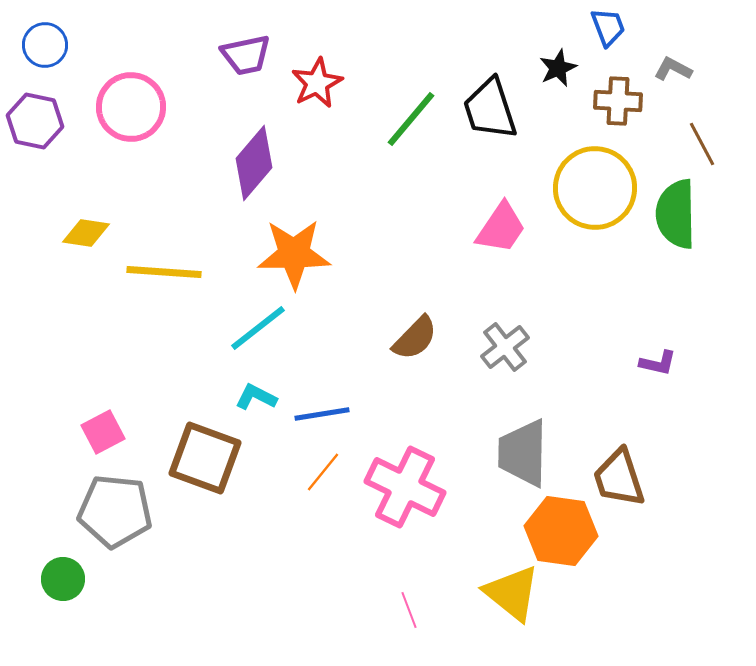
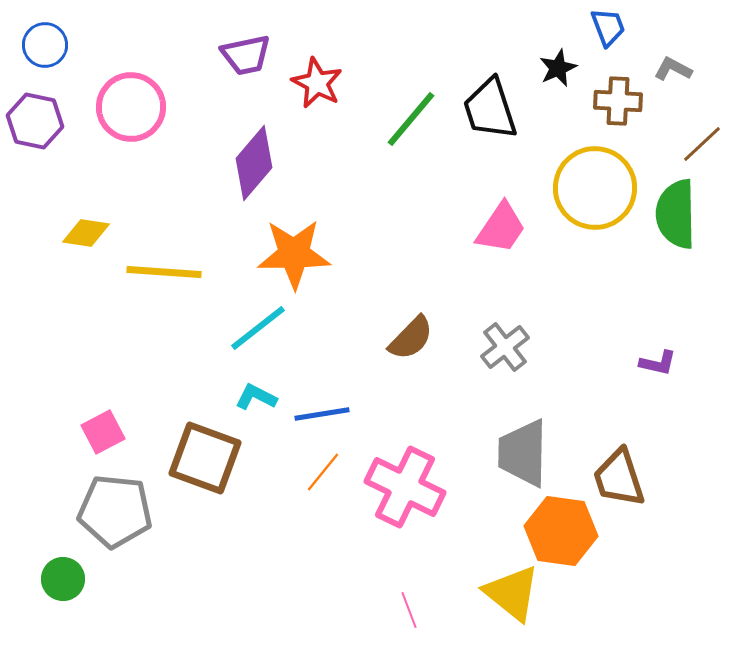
red star: rotated 18 degrees counterclockwise
brown line: rotated 75 degrees clockwise
brown semicircle: moved 4 px left
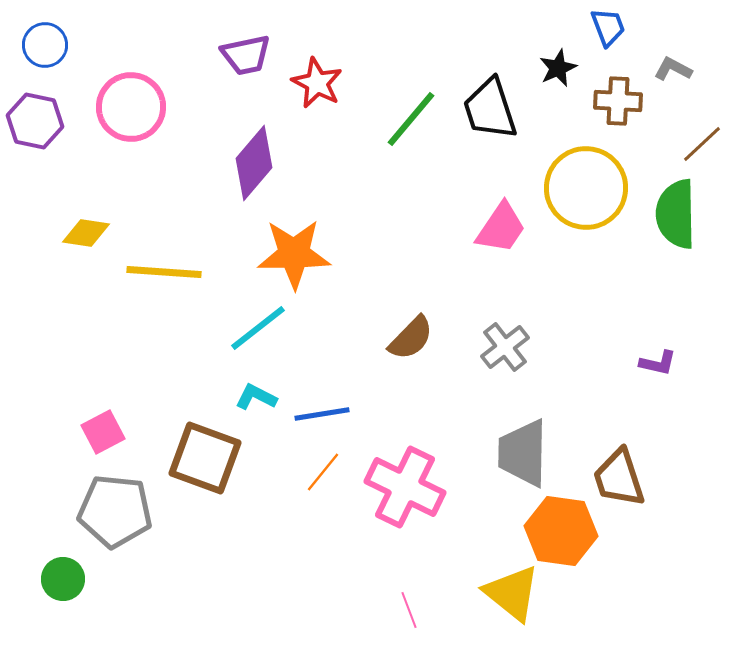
yellow circle: moved 9 px left
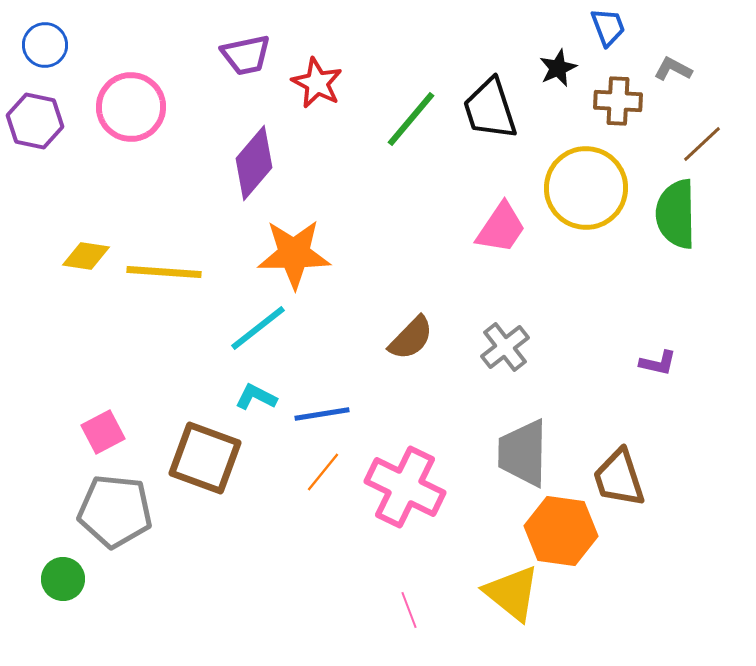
yellow diamond: moved 23 px down
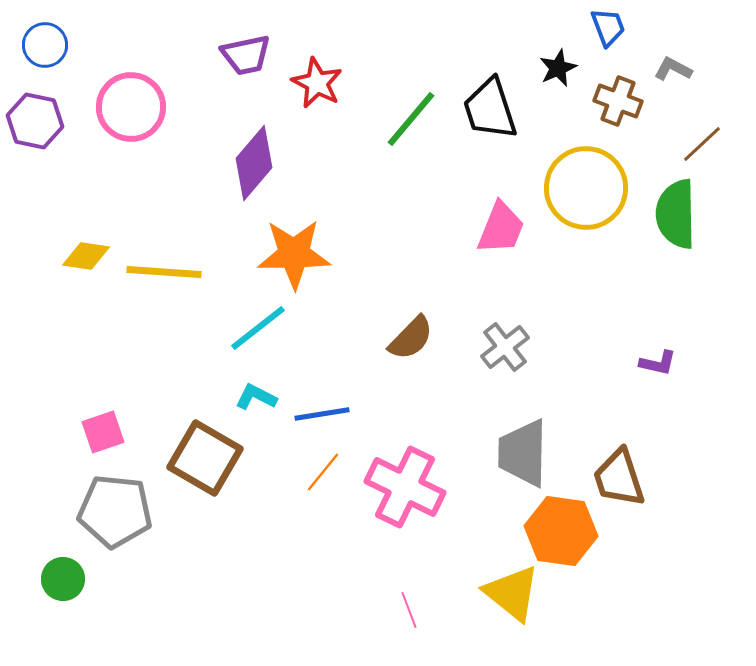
brown cross: rotated 18 degrees clockwise
pink trapezoid: rotated 12 degrees counterclockwise
pink square: rotated 9 degrees clockwise
brown square: rotated 10 degrees clockwise
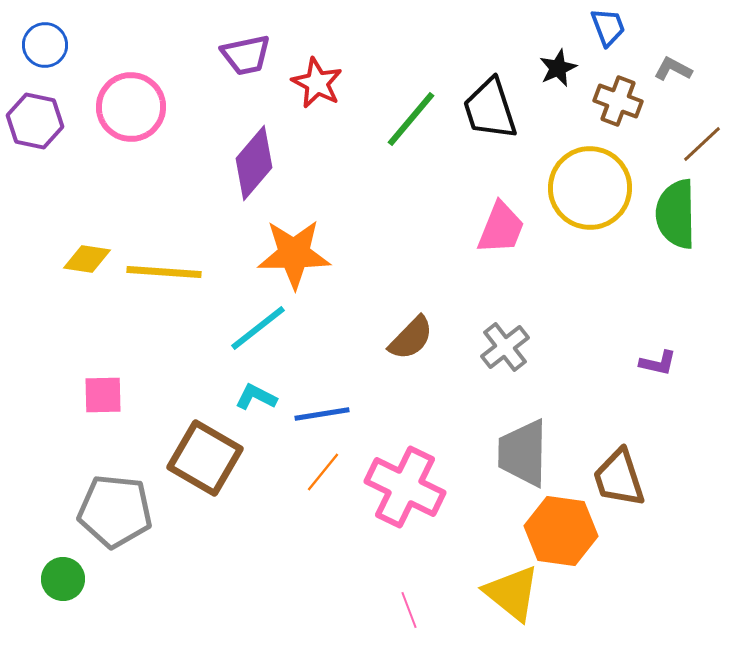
yellow circle: moved 4 px right
yellow diamond: moved 1 px right, 3 px down
pink square: moved 37 px up; rotated 18 degrees clockwise
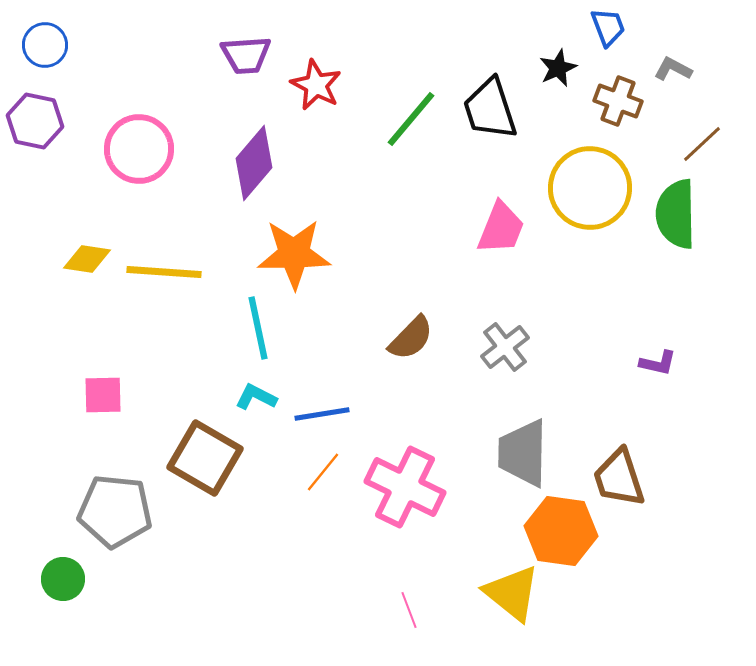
purple trapezoid: rotated 8 degrees clockwise
red star: moved 1 px left, 2 px down
pink circle: moved 8 px right, 42 px down
cyan line: rotated 64 degrees counterclockwise
